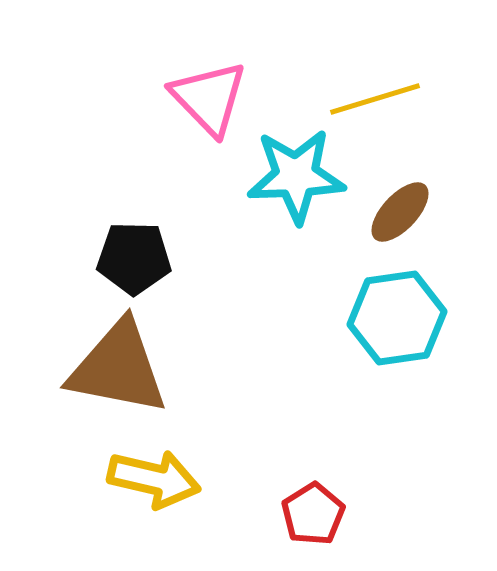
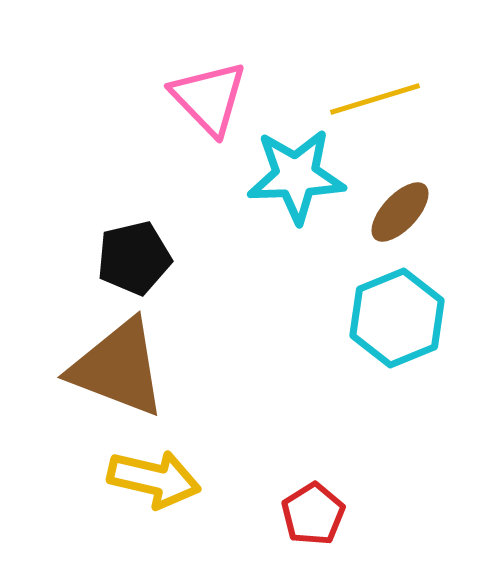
black pentagon: rotated 14 degrees counterclockwise
cyan hexagon: rotated 14 degrees counterclockwise
brown triangle: rotated 10 degrees clockwise
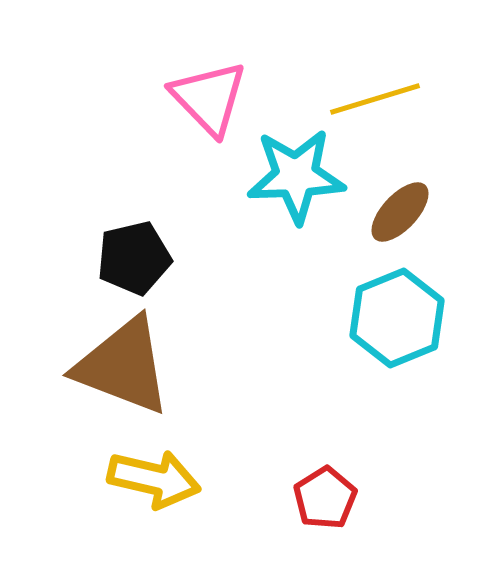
brown triangle: moved 5 px right, 2 px up
red pentagon: moved 12 px right, 16 px up
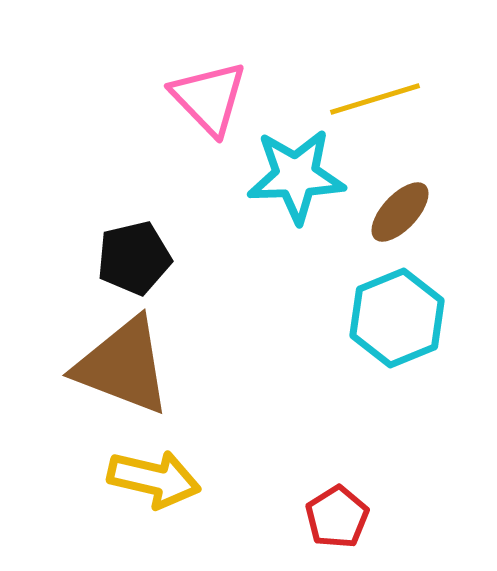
red pentagon: moved 12 px right, 19 px down
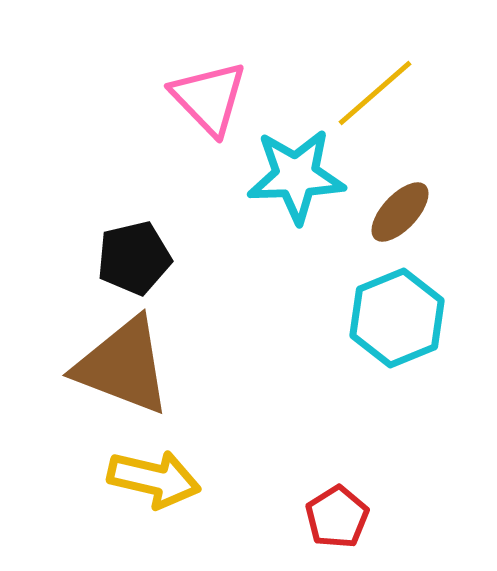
yellow line: moved 6 px up; rotated 24 degrees counterclockwise
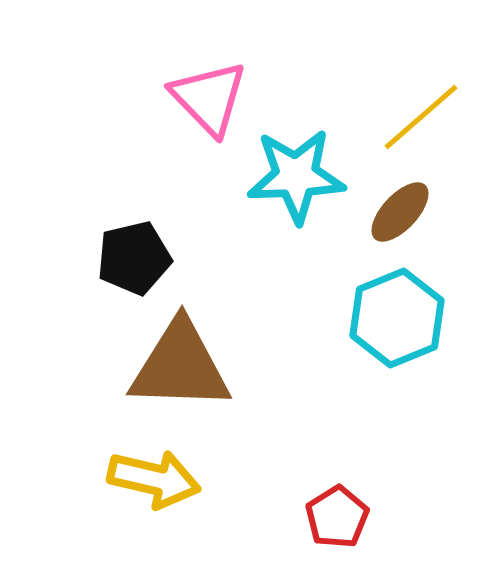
yellow line: moved 46 px right, 24 px down
brown triangle: moved 57 px right; rotated 19 degrees counterclockwise
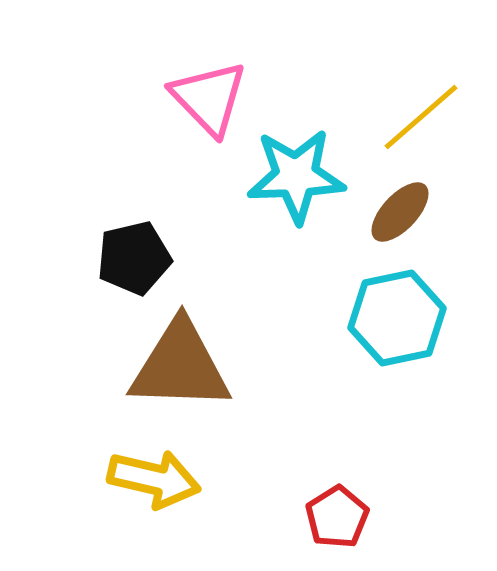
cyan hexagon: rotated 10 degrees clockwise
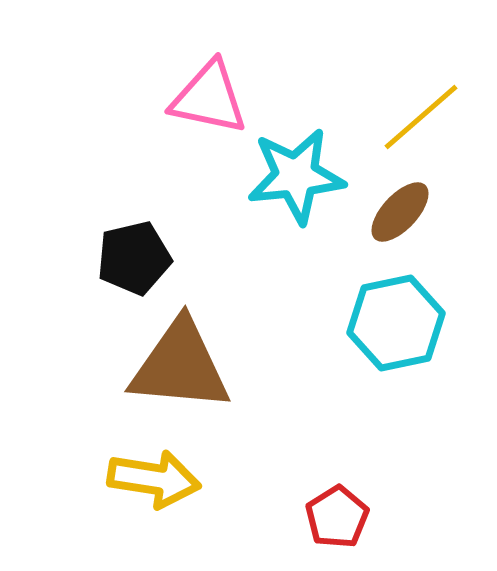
pink triangle: rotated 34 degrees counterclockwise
cyan star: rotated 4 degrees counterclockwise
cyan hexagon: moved 1 px left, 5 px down
brown triangle: rotated 3 degrees clockwise
yellow arrow: rotated 4 degrees counterclockwise
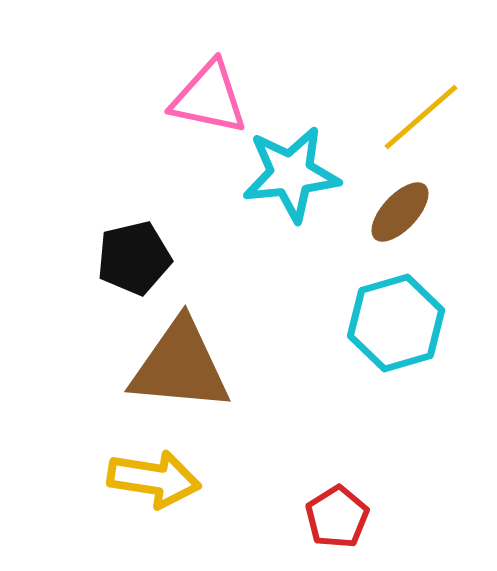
cyan star: moved 5 px left, 2 px up
cyan hexagon: rotated 4 degrees counterclockwise
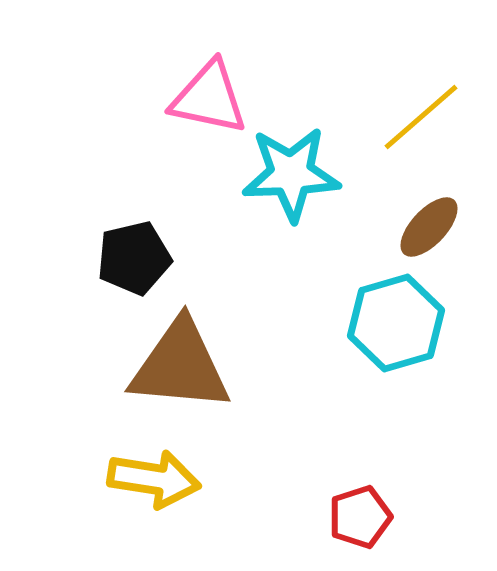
cyan star: rotated 4 degrees clockwise
brown ellipse: moved 29 px right, 15 px down
red pentagon: moved 23 px right; rotated 14 degrees clockwise
